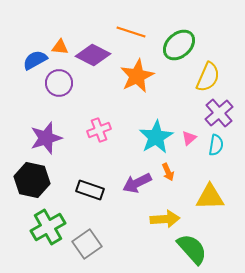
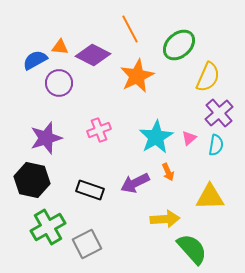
orange line: moved 1 px left, 3 px up; rotated 44 degrees clockwise
purple arrow: moved 2 px left
gray square: rotated 8 degrees clockwise
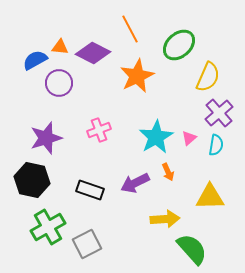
purple diamond: moved 2 px up
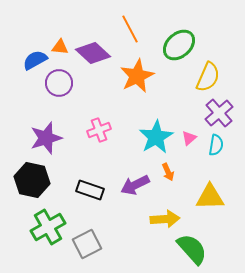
purple diamond: rotated 16 degrees clockwise
purple arrow: moved 2 px down
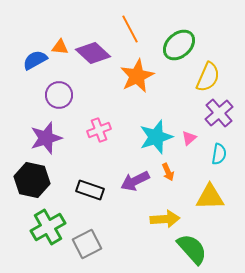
purple circle: moved 12 px down
cyan star: rotated 12 degrees clockwise
cyan semicircle: moved 3 px right, 9 px down
purple arrow: moved 4 px up
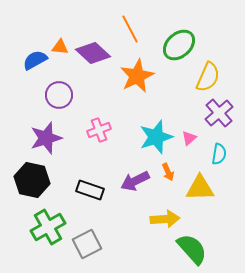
yellow triangle: moved 10 px left, 9 px up
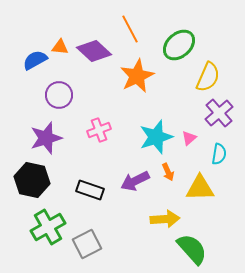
purple diamond: moved 1 px right, 2 px up
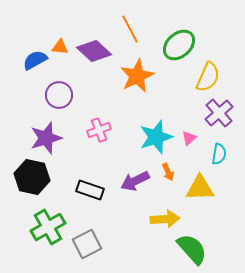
black hexagon: moved 3 px up
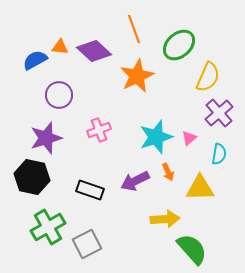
orange line: moved 4 px right; rotated 8 degrees clockwise
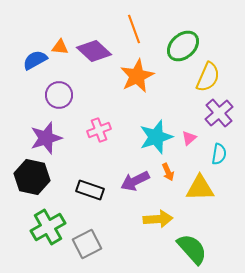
green ellipse: moved 4 px right, 1 px down
yellow arrow: moved 7 px left
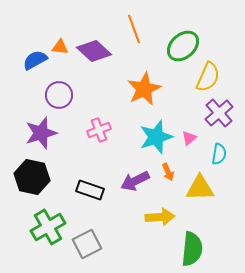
orange star: moved 7 px right, 13 px down
purple star: moved 5 px left, 5 px up
yellow arrow: moved 2 px right, 2 px up
green semicircle: rotated 48 degrees clockwise
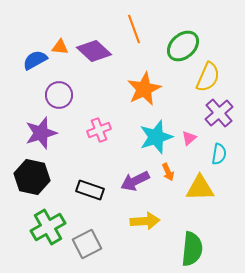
yellow arrow: moved 15 px left, 4 px down
